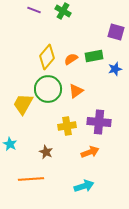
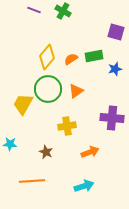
purple cross: moved 13 px right, 4 px up
cyan star: rotated 24 degrees counterclockwise
orange line: moved 1 px right, 2 px down
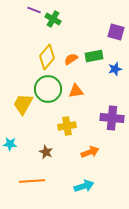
green cross: moved 10 px left, 8 px down
orange triangle: rotated 28 degrees clockwise
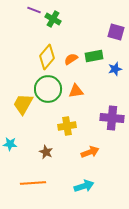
orange line: moved 1 px right, 2 px down
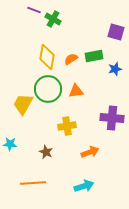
yellow diamond: rotated 30 degrees counterclockwise
